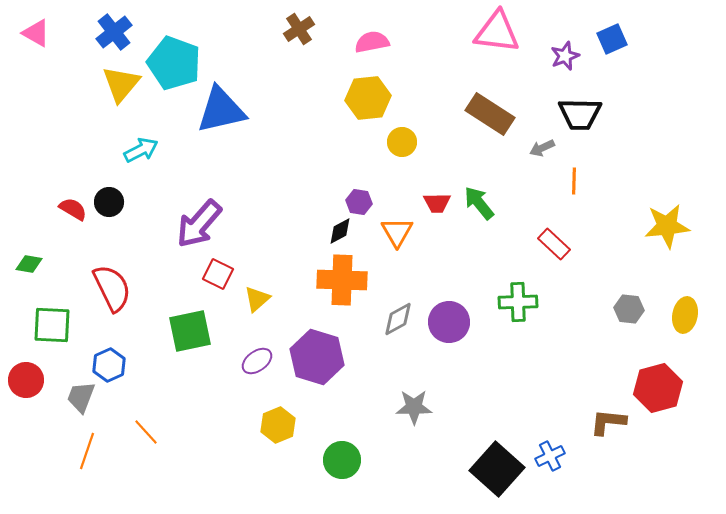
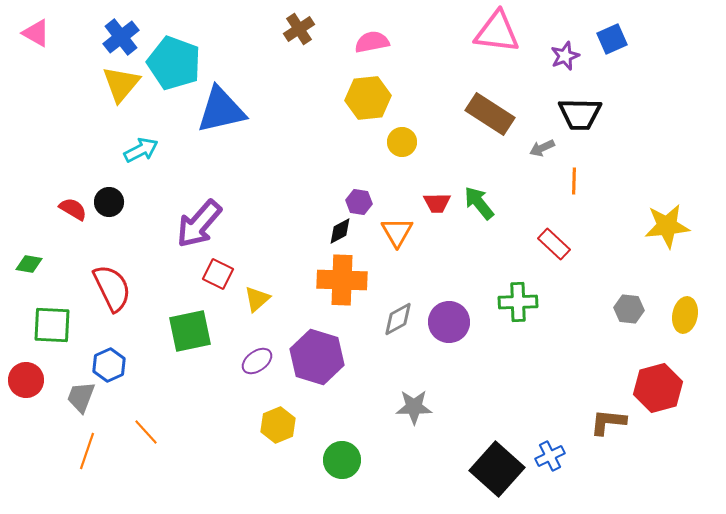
blue cross at (114, 32): moved 7 px right, 5 px down
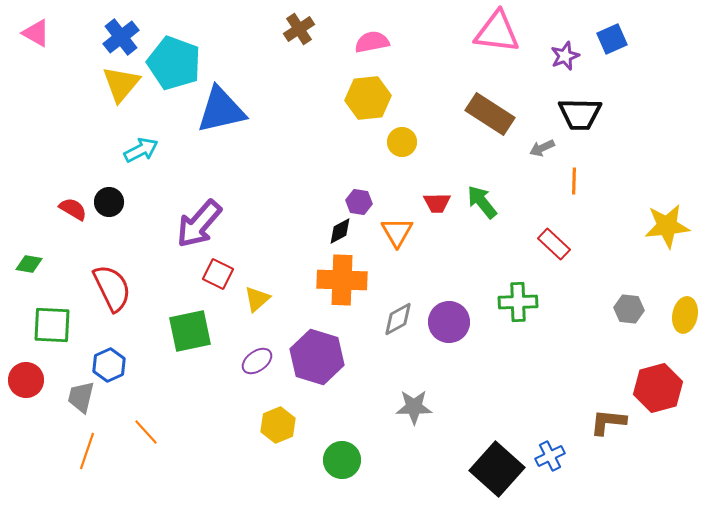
green arrow at (479, 203): moved 3 px right, 1 px up
gray trapezoid at (81, 397): rotated 8 degrees counterclockwise
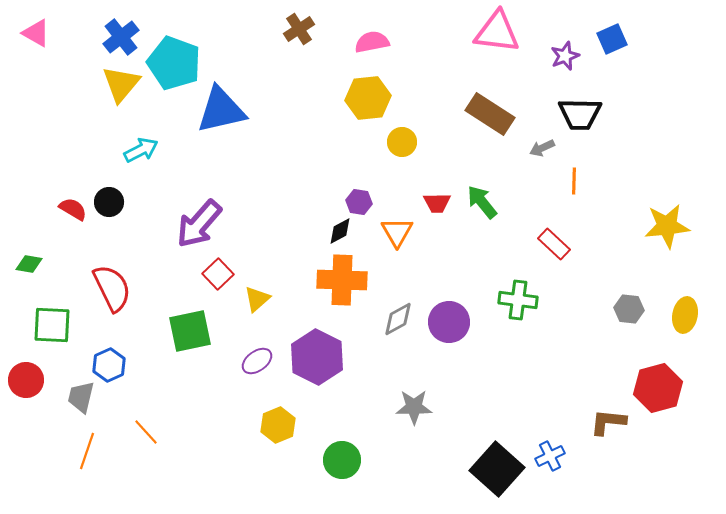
red square at (218, 274): rotated 20 degrees clockwise
green cross at (518, 302): moved 2 px up; rotated 9 degrees clockwise
purple hexagon at (317, 357): rotated 10 degrees clockwise
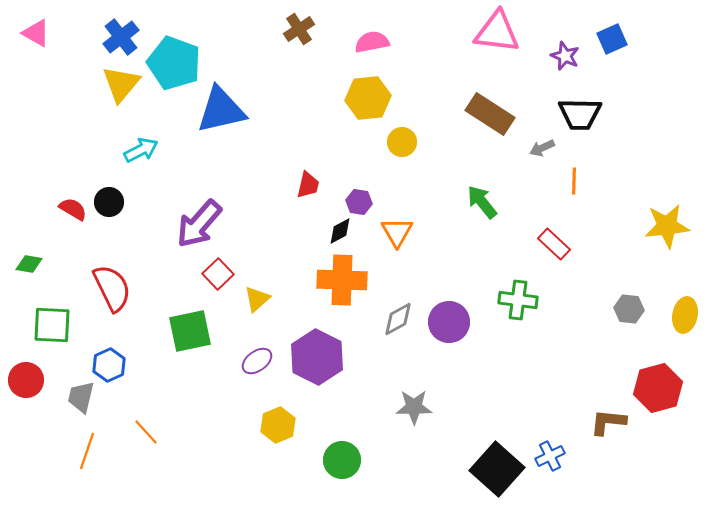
purple star at (565, 56): rotated 28 degrees counterclockwise
red trapezoid at (437, 203): moved 129 px left, 18 px up; rotated 76 degrees counterclockwise
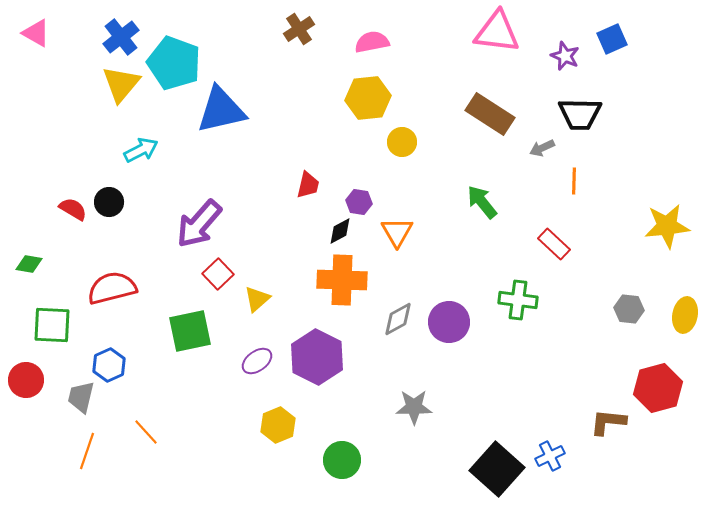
red semicircle at (112, 288): rotated 78 degrees counterclockwise
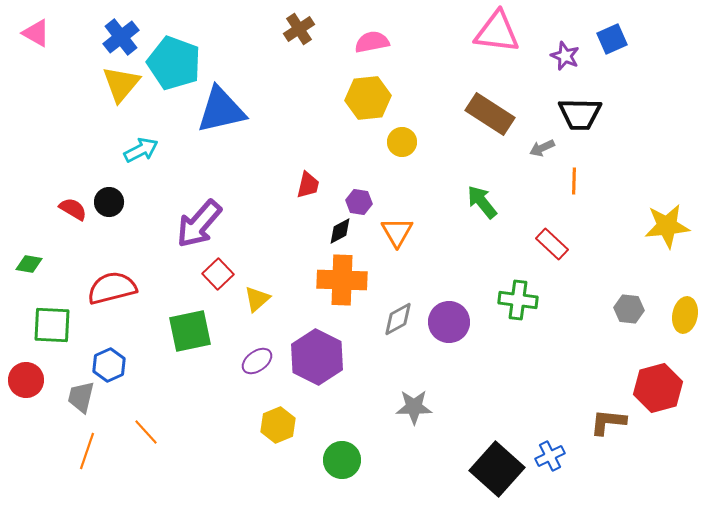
red rectangle at (554, 244): moved 2 px left
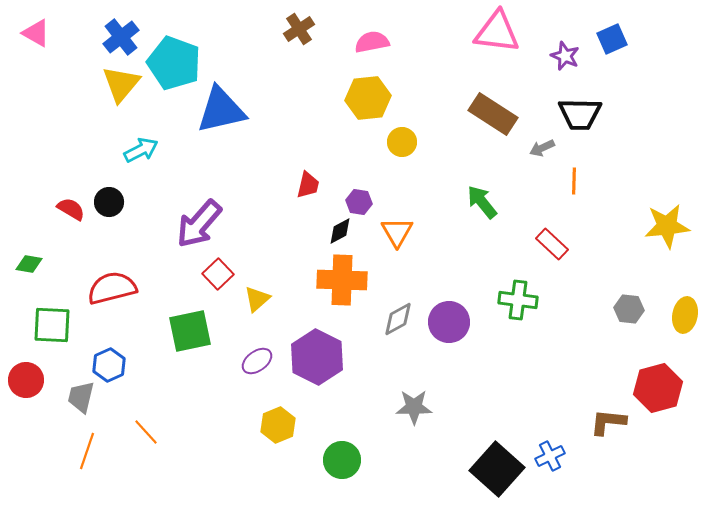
brown rectangle at (490, 114): moved 3 px right
red semicircle at (73, 209): moved 2 px left
